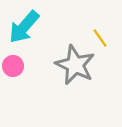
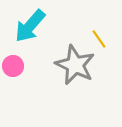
cyan arrow: moved 6 px right, 1 px up
yellow line: moved 1 px left, 1 px down
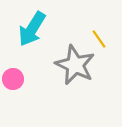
cyan arrow: moved 2 px right, 3 px down; rotated 9 degrees counterclockwise
pink circle: moved 13 px down
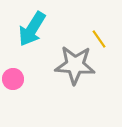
gray star: rotated 21 degrees counterclockwise
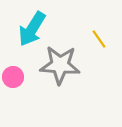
gray star: moved 15 px left
pink circle: moved 2 px up
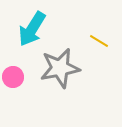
yellow line: moved 2 px down; rotated 24 degrees counterclockwise
gray star: moved 3 px down; rotated 15 degrees counterclockwise
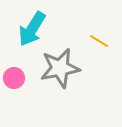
pink circle: moved 1 px right, 1 px down
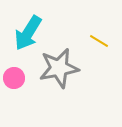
cyan arrow: moved 4 px left, 4 px down
gray star: moved 1 px left
